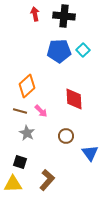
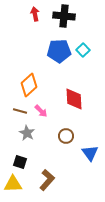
orange diamond: moved 2 px right, 1 px up
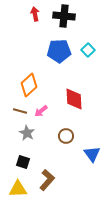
cyan square: moved 5 px right
pink arrow: rotated 96 degrees clockwise
blue triangle: moved 2 px right, 1 px down
black square: moved 3 px right
yellow triangle: moved 5 px right, 5 px down
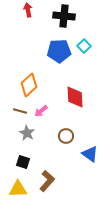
red arrow: moved 7 px left, 4 px up
cyan square: moved 4 px left, 4 px up
red diamond: moved 1 px right, 2 px up
blue triangle: moved 2 px left; rotated 18 degrees counterclockwise
brown L-shape: moved 1 px down
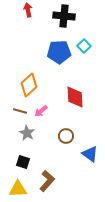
blue pentagon: moved 1 px down
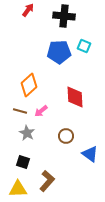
red arrow: rotated 48 degrees clockwise
cyan square: rotated 24 degrees counterclockwise
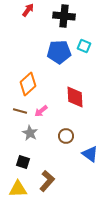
orange diamond: moved 1 px left, 1 px up
gray star: moved 3 px right
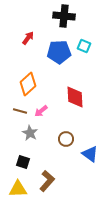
red arrow: moved 28 px down
brown circle: moved 3 px down
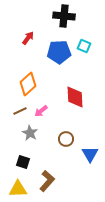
brown line: rotated 40 degrees counterclockwise
blue triangle: rotated 24 degrees clockwise
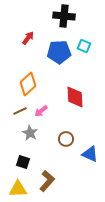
blue triangle: rotated 36 degrees counterclockwise
